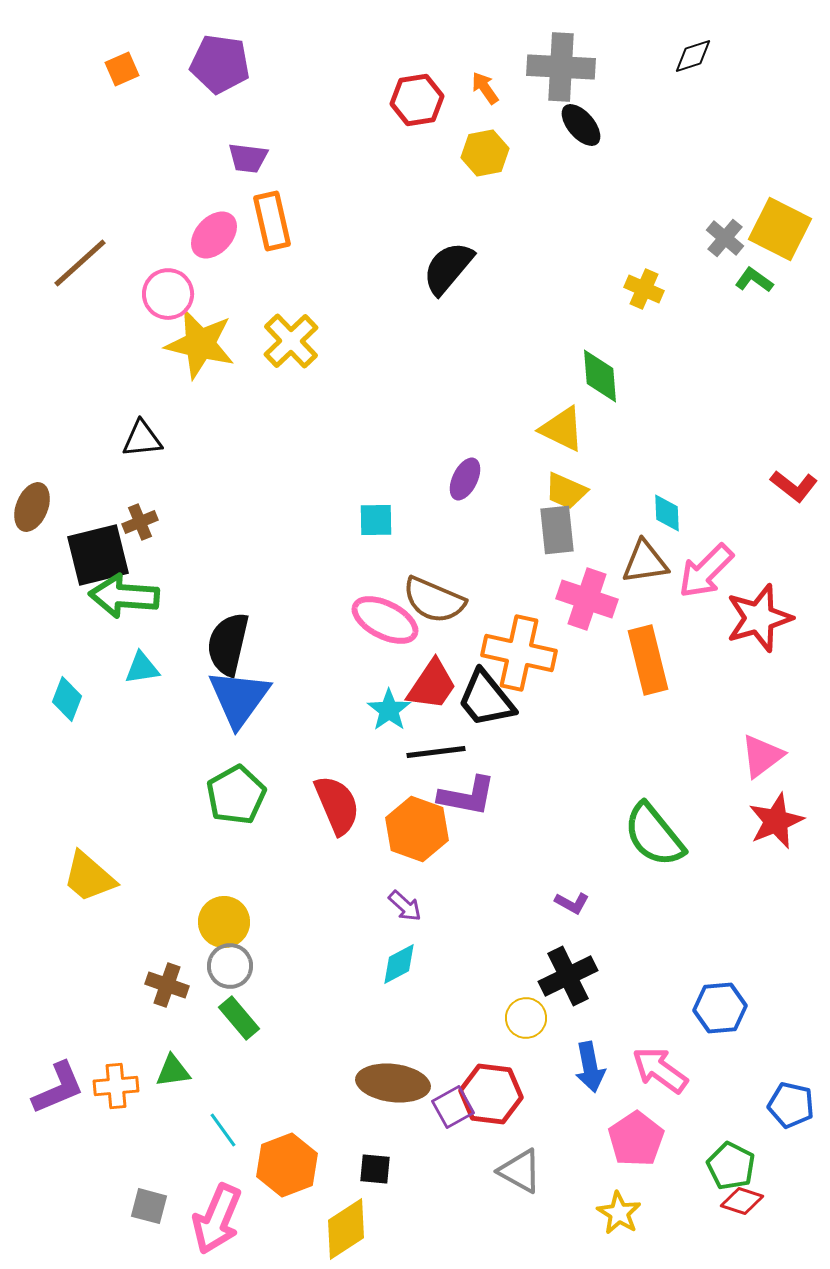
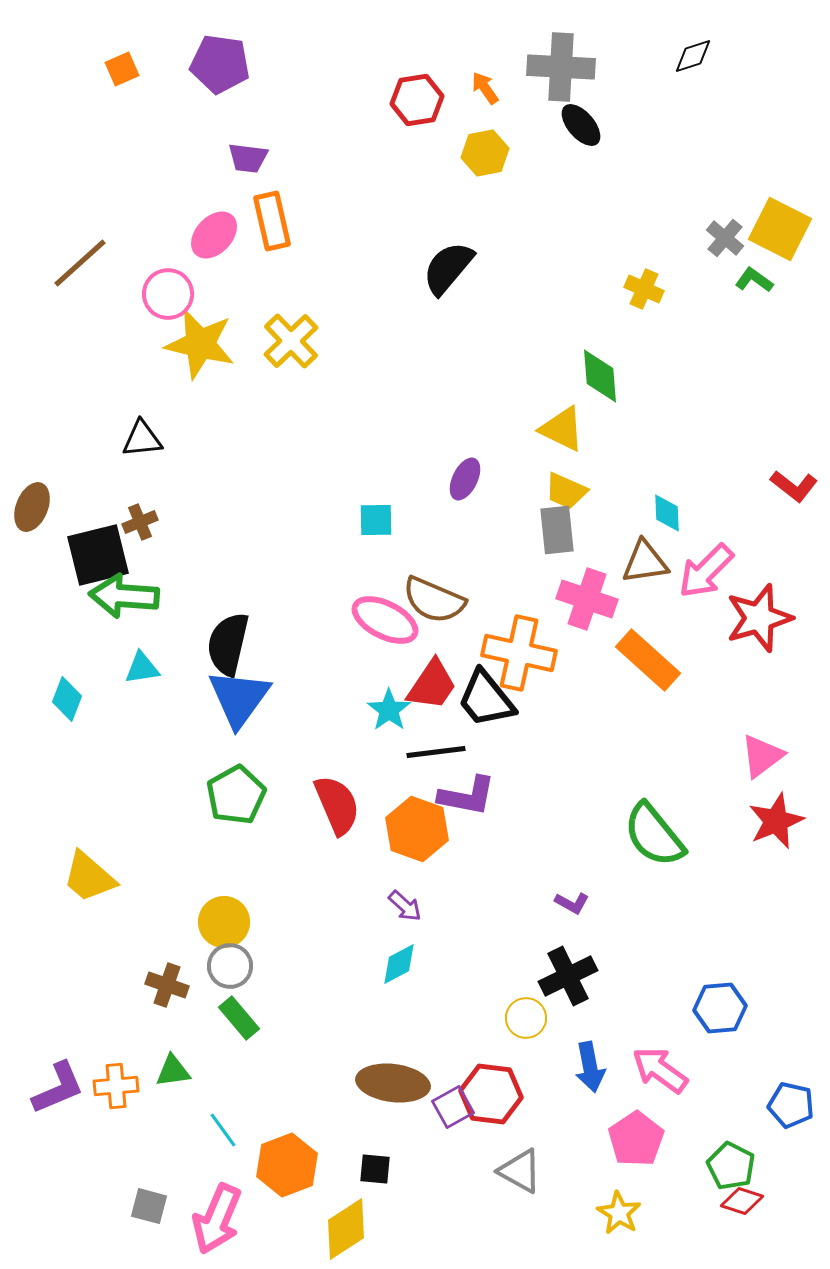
orange rectangle at (648, 660): rotated 34 degrees counterclockwise
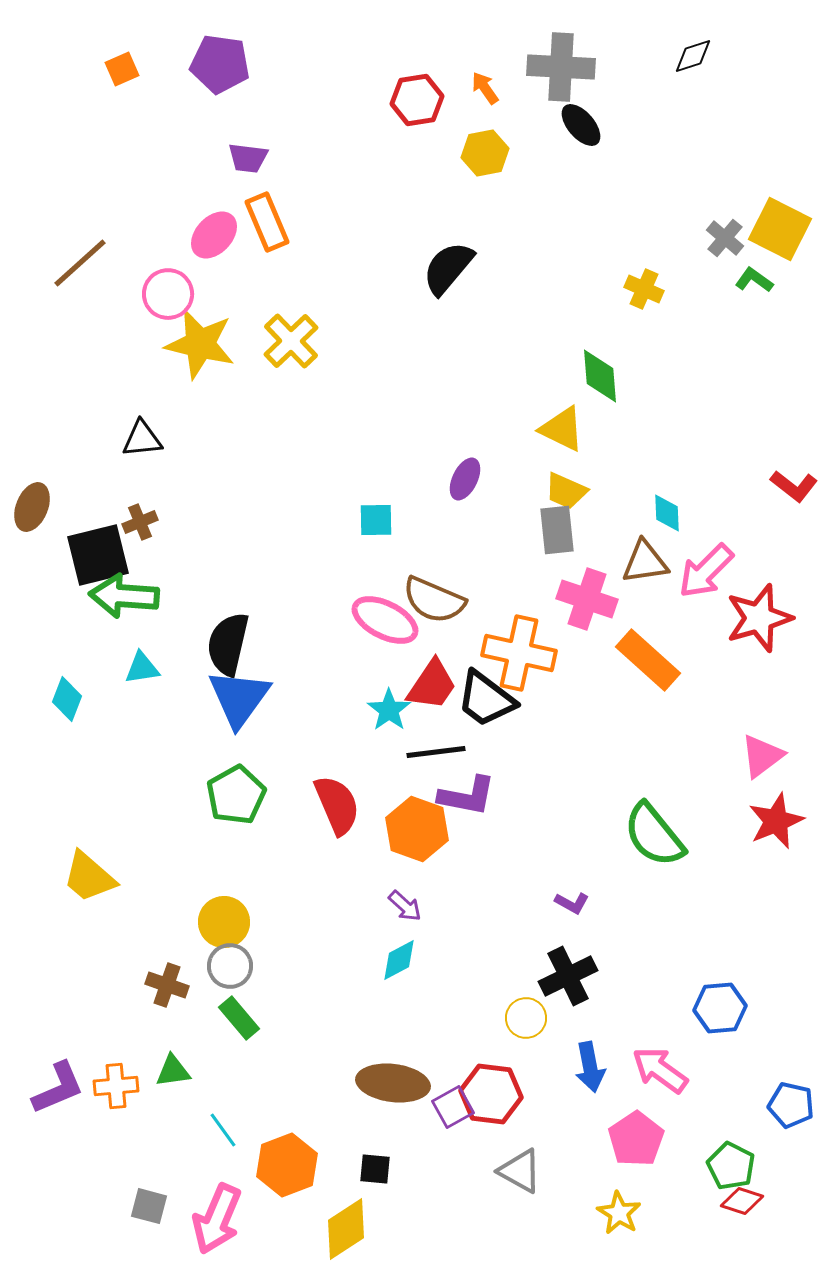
orange rectangle at (272, 221): moved 5 px left, 1 px down; rotated 10 degrees counterclockwise
black trapezoid at (486, 699): rotated 14 degrees counterclockwise
cyan diamond at (399, 964): moved 4 px up
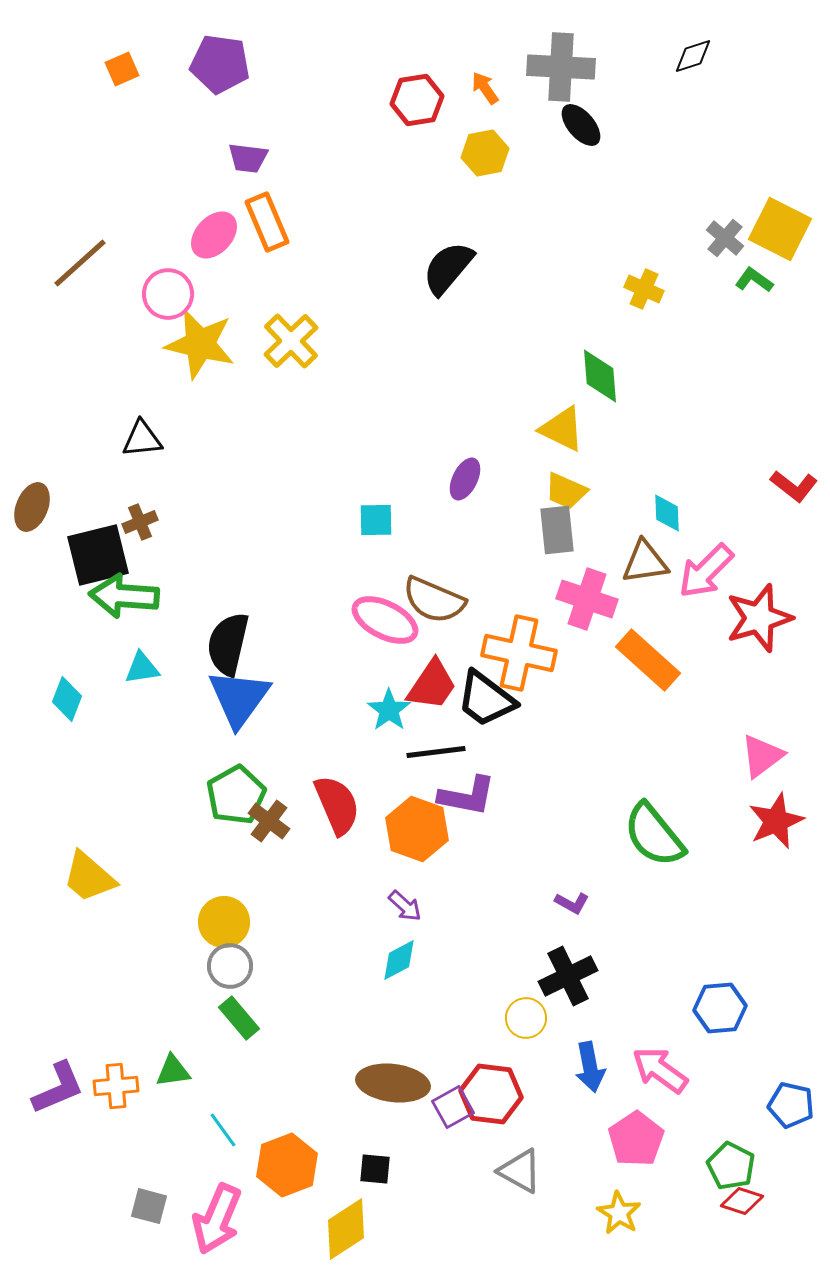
brown cross at (167, 985): moved 102 px right, 164 px up; rotated 18 degrees clockwise
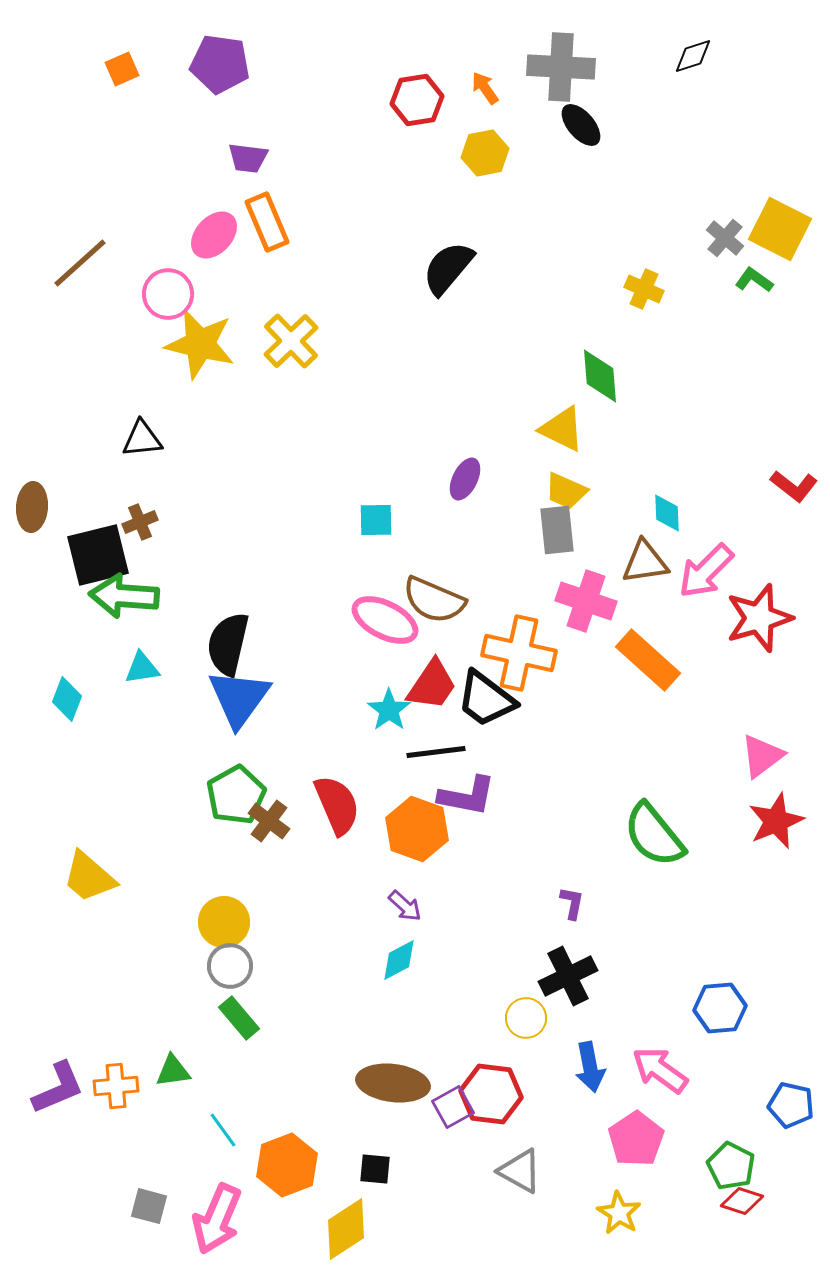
brown ellipse at (32, 507): rotated 18 degrees counterclockwise
pink cross at (587, 599): moved 1 px left, 2 px down
purple L-shape at (572, 903): rotated 108 degrees counterclockwise
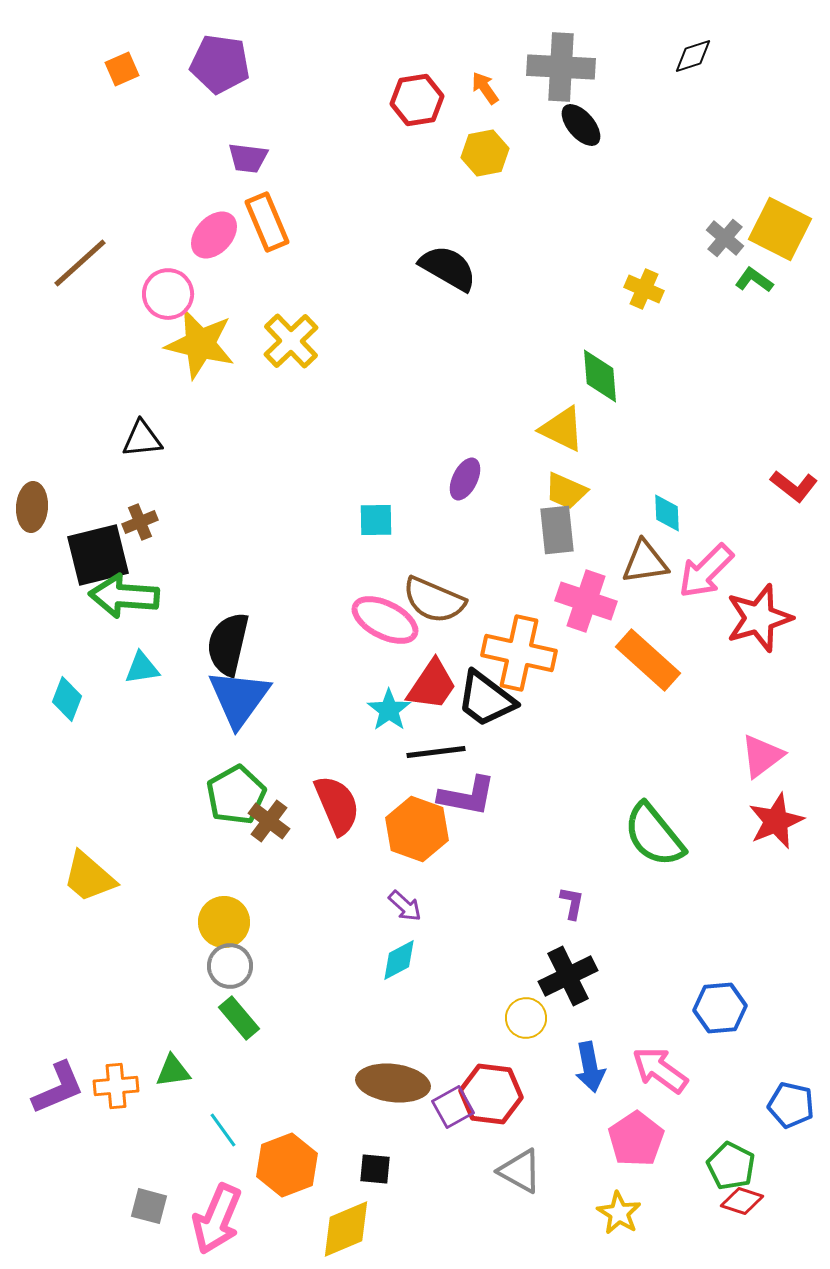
black semicircle at (448, 268): rotated 80 degrees clockwise
yellow diamond at (346, 1229): rotated 10 degrees clockwise
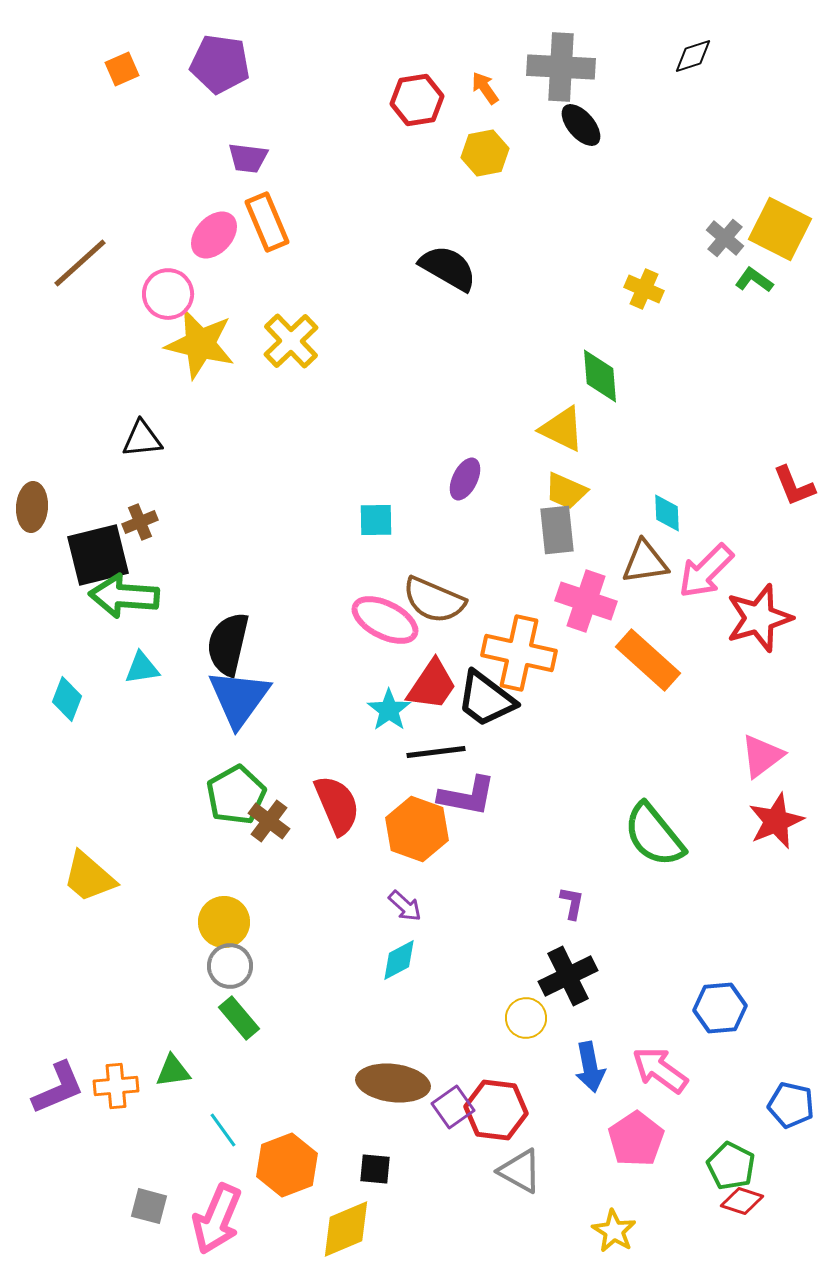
red L-shape at (794, 486): rotated 30 degrees clockwise
red hexagon at (491, 1094): moved 5 px right, 16 px down
purple square at (453, 1107): rotated 6 degrees counterclockwise
yellow star at (619, 1213): moved 5 px left, 18 px down
